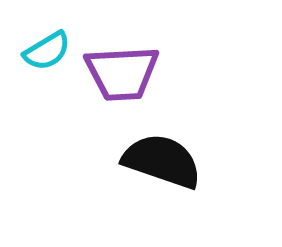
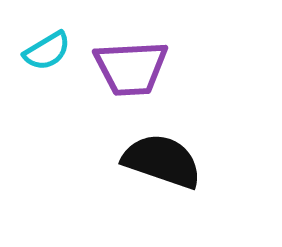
purple trapezoid: moved 9 px right, 5 px up
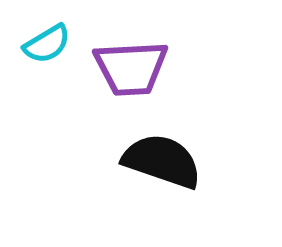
cyan semicircle: moved 7 px up
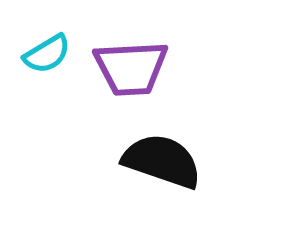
cyan semicircle: moved 10 px down
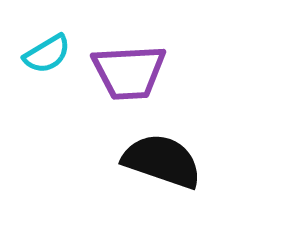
purple trapezoid: moved 2 px left, 4 px down
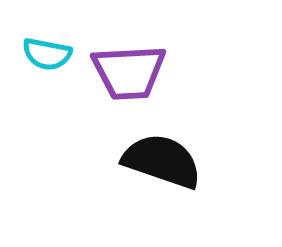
cyan semicircle: rotated 42 degrees clockwise
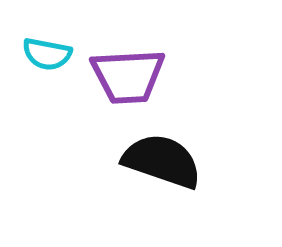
purple trapezoid: moved 1 px left, 4 px down
